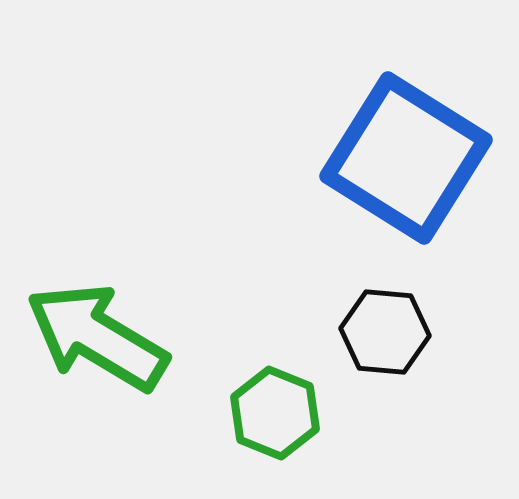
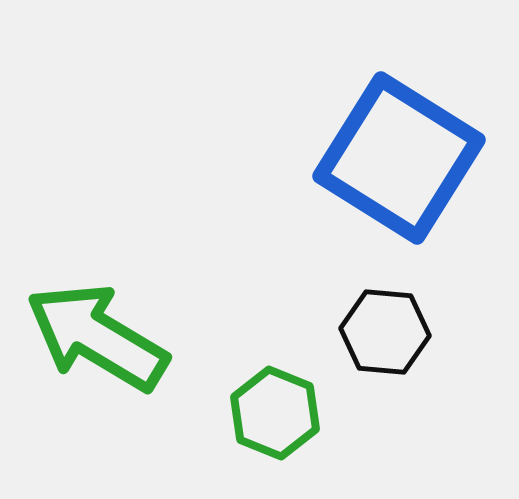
blue square: moved 7 px left
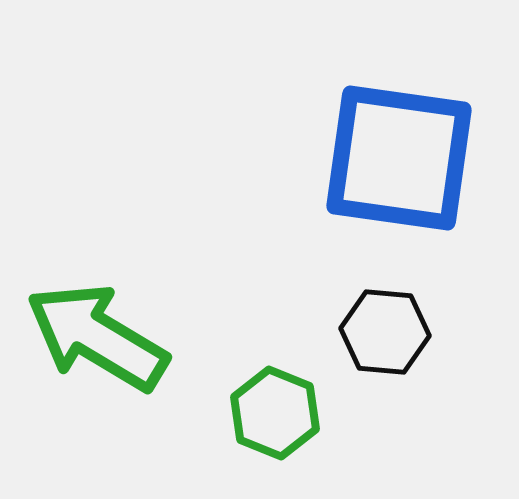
blue square: rotated 24 degrees counterclockwise
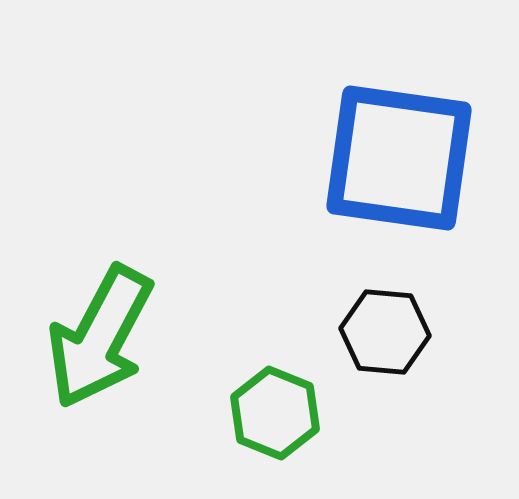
green arrow: moved 3 px right; rotated 93 degrees counterclockwise
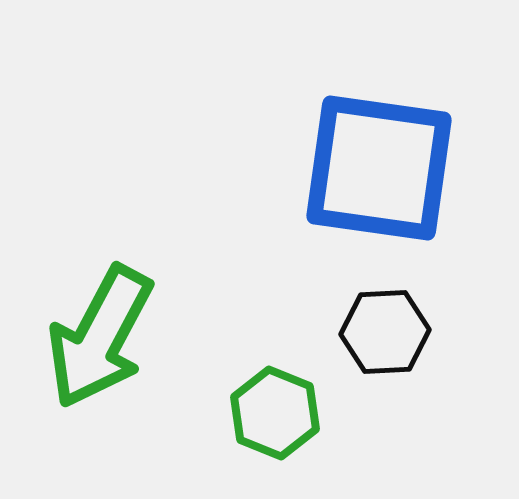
blue square: moved 20 px left, 10 px down
black hexagon: rotated 8 degrees counterclockwise
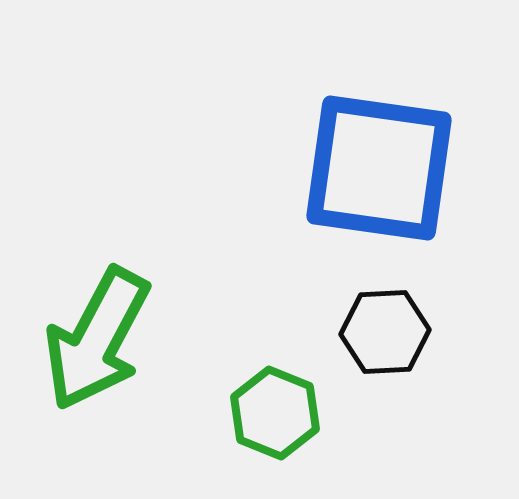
green arrow: moved 3 px left, 2 px down
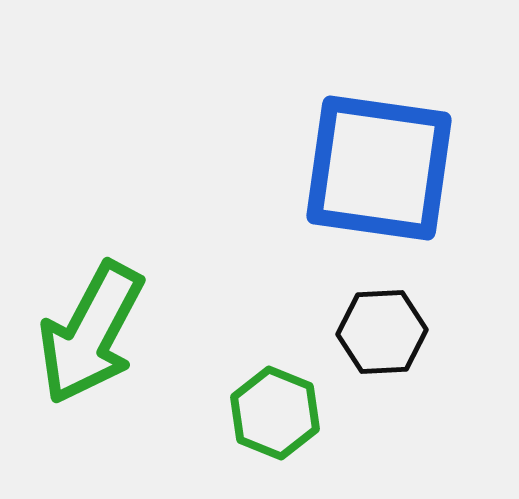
black hexagon: moved 3 px left
green arrow: moved 6 px left, 6 px up
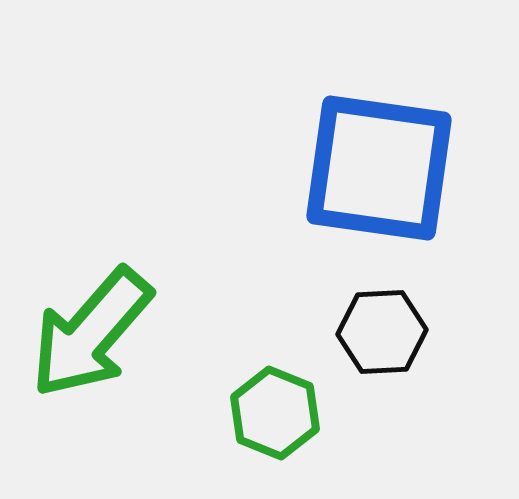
green arrow: rotated 13 degrees clockwise
